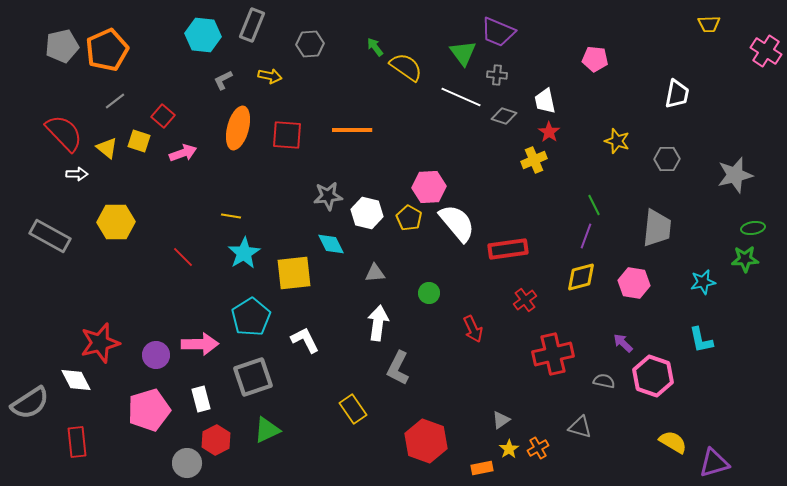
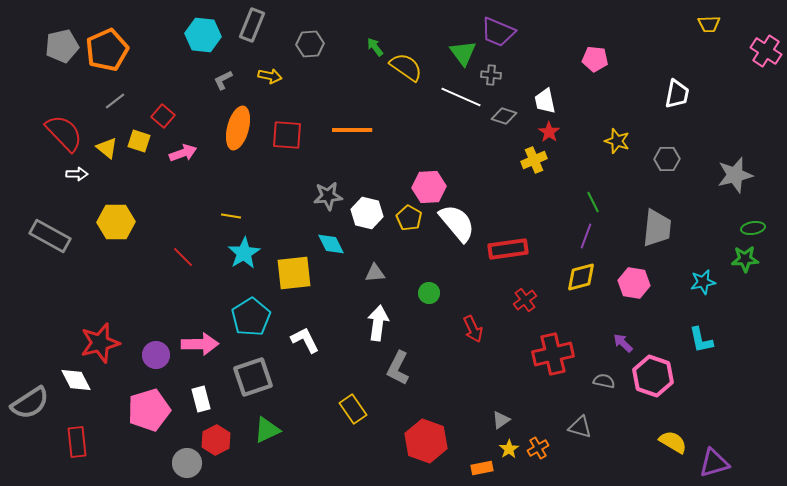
gray cross at (497, 75): moved 6 px left
green line at (594, 205): moved 1 px left, 3 px up
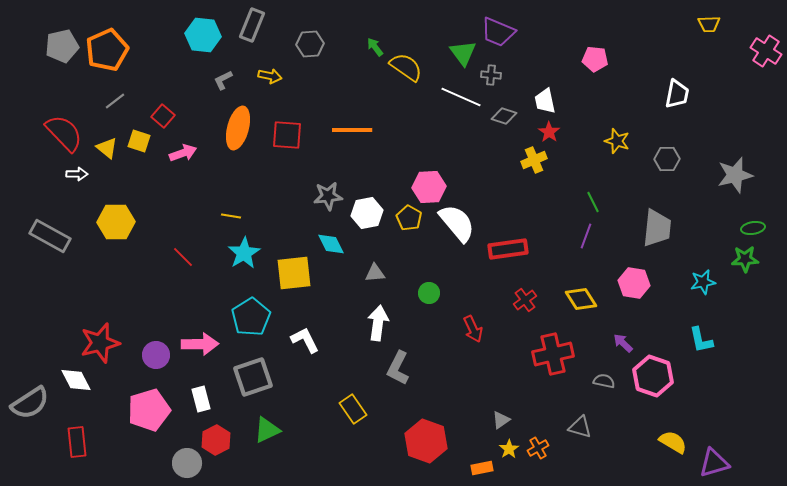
white hexagon at (367, 213): rotated 24 degrees counterclockwise
yellow diamond at (581, 277): moved 22 px down; rotated 72 degrees clockwise
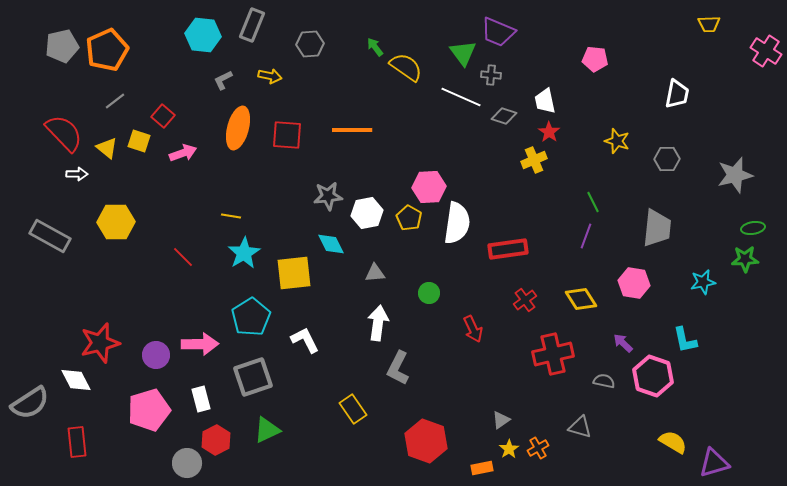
white semicircle at (457, 223): rotated 48 degrees clockwise
cyan L-shape at (701, 340): moved 16 px left
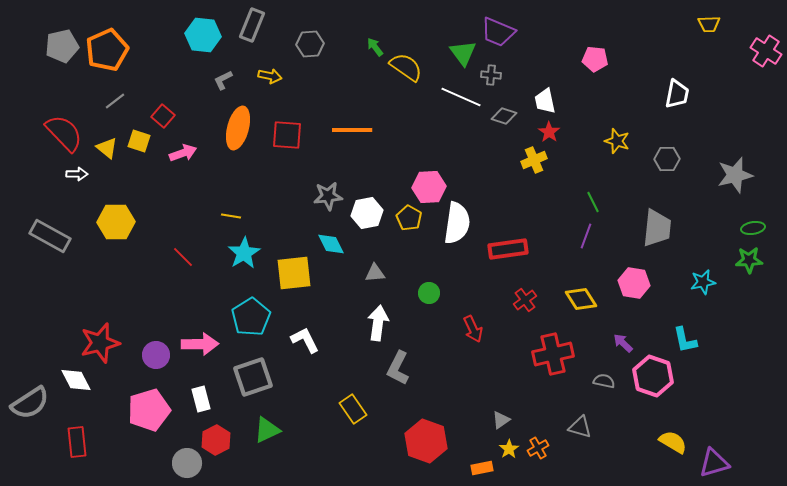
green star at (745, 259): moved 4 px right, 1 px down
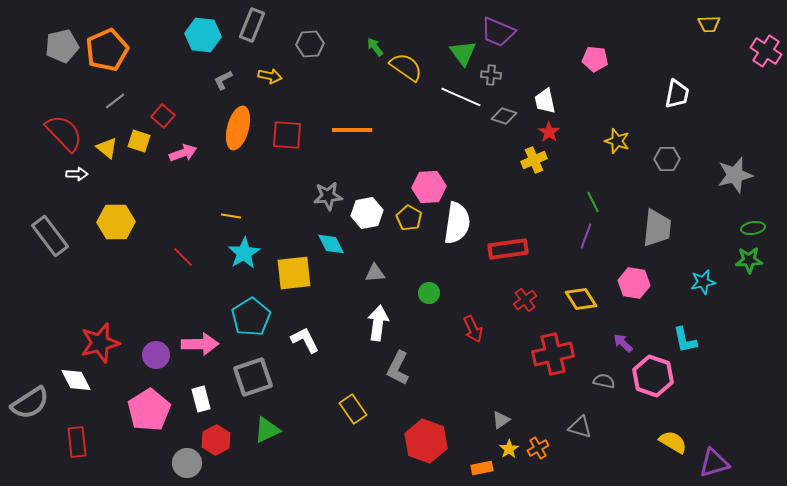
gray rectangle at (50, 236): rotated 24 degrees clockwise
pink pentagon at (149, 410): rotated 15 degrees counterclockwise
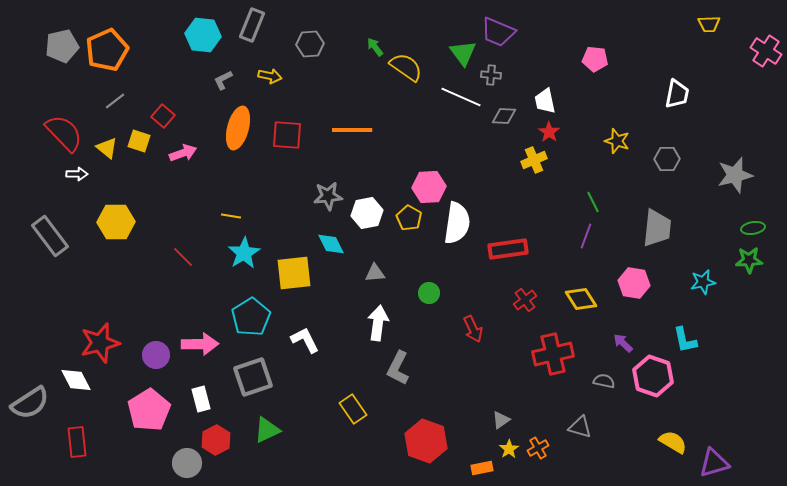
gray diamond at (504, 116): rotated 15 degrees counterclockwise
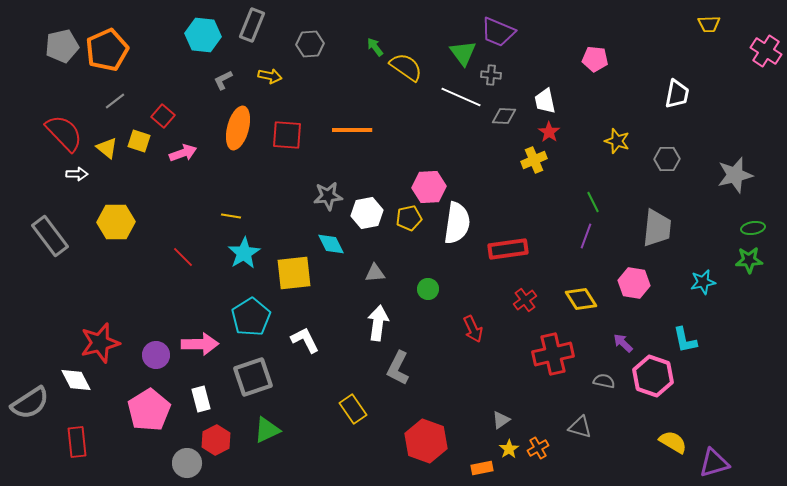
yellow pentagon at (409, 218): rotated 30 degrees clockwise
green circle at (429, 293): moved 1 px left, 4 px up
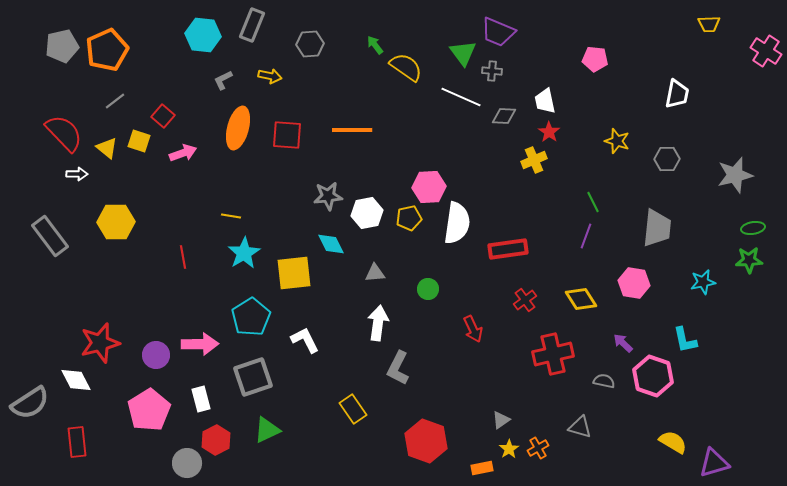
green arrow at (375, 47): moved 2 px up
gray cross at (491, 75): moved 1 px right, 4 px up
red line at (183, 257): rotated 35 degrees clockwise
